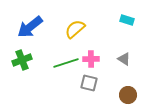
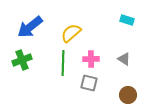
yellow semicircle: moved 4 px left, 4 px down
green line: moved 3 px left; rotated 70 degrees counterclockwise
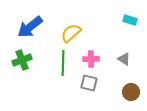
cyan rectangle: moved 3 px right
brown circle: moved 3 px right, 3 px up
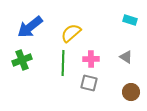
gray triangle: moved 2 px right, 2 px up
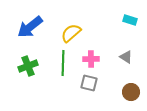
green cross: moved 6 px right, 6 px down
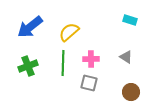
yellow semicircle: moved 2 px left, 1 px up
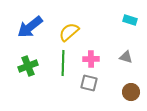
gray triangle: rotated 16 degrees counterclockwise
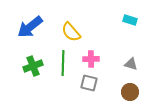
yellow semicircle: moved 2 px right; rotated 90 degrees counterclockwise
gray triangle: moved 5 px right, 7 px down
green cross: moved 5 px right
brown circle: moved 1 px left
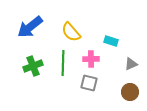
cyan rectangle: moved 19 px left, 21 px down
gray triangle: rotated 40 degrees counterclockwise
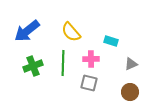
blue arrow: moved 3 px left, 4 px down
